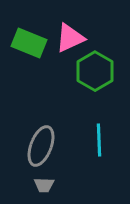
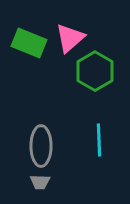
pink triangle: rotated 16 degrees counterclockwise
gray ellipse: rotated 21 degrees counterclockwise
gray trapezoid: moved 4 px left, 3 px up
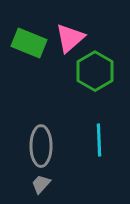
gray trapezoid: moved 1 px right, 2 px down; rotated 130 degrees clockwise
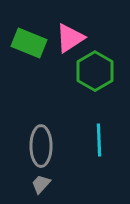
pink triangle: rotated 8 degrees clockwise
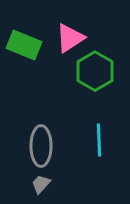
green rectangle: moved 5 px left, 2 px down
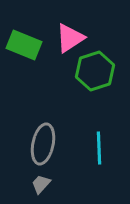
green hexagon: rotated 12 degrees clockwise
cyan line: moved 8 px down
gray ellipse: moved 2 px right, 2 px up; rotated 12 degrees clockwise
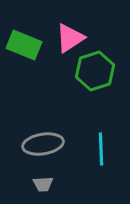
gray ellipse: rotated 69 degrees clockwise
cyan line: moved 2 px right, 1 px down
gray trapezoid: moved 2 px right; rotated 135 degrees counterclockwise
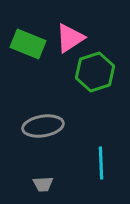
green rectangle: moved 4 px right, 1 px up
green hexagon: moved 1 px down
gray ellipse: moved 18 px up
cyan line: moved 14 px down
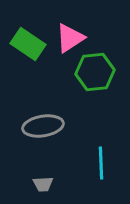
green rectangle: rotated 12 degrees clockwise
green hexagon: rotated 12 degrees clockwise
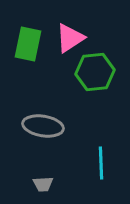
green rectangle: rotated 68 degrees clockwise
gray ellipse: rotated 18 degrees clockwise
